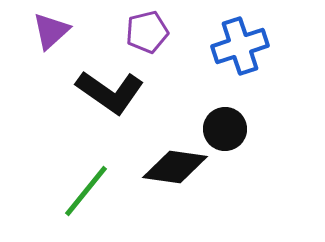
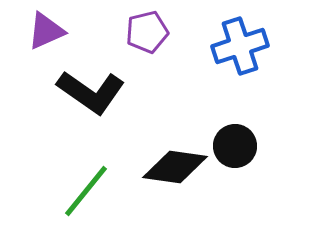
purple triangle: moved 5 px left; rotated 18 degrees clockwise
black L-shape: moved 19 px left
black circle: moved 10 px right, 17 px down
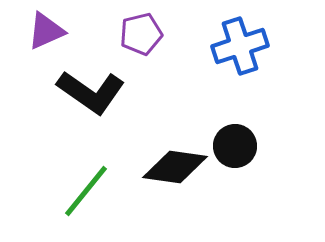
purple pentagon: moved 6 px left, 2 px down
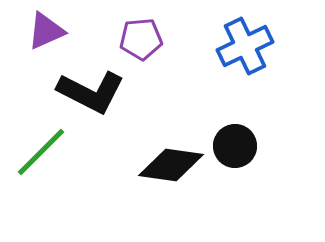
purple pentagon: moved 5 px down; rotated 9 degrees clockwise
blue cross: moved 5 px right; rotated 8 degrees counterclockwise
black L-shape: rotated 8 degrees counterclockwise
black diamond: moved 4 px left, 2 px up
green line: moved 45 px left, 39 px up; rotated 6 degrees clockwise
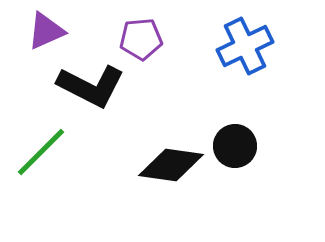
black L-shape: moved 6 px up
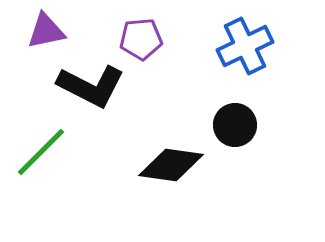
purple triangle: rotated 12 degrees clockwise
black circle: moved 21 px up
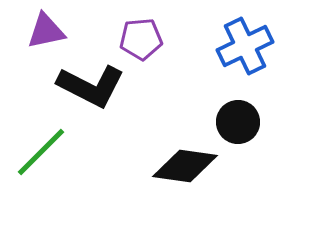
black circle: moved 3 px right, 3 px up
black diamond: moved 14 px right, 1 px down
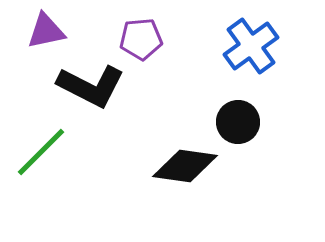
blue cross: moved 6 px right; rotated 10 degrees counterclockwise
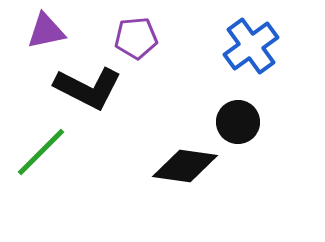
purple pentagon: moved 5 px left, 1 px up
black L-shape: moved 3 px left, 2 px down
